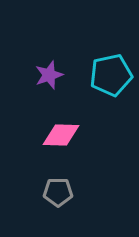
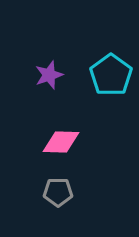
cyan pentagon: rotated 24 degrees counterclockwise
pink diamond: moved 7 px down
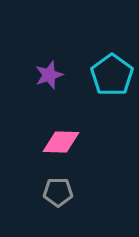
cyan pentagon: moved 1 px right
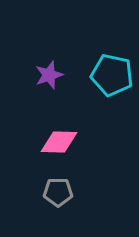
cyan pentagon: rotated 24 degrees counterclockwise
pink diamond: moved 2 px left
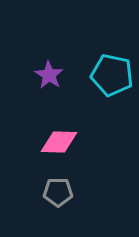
purple star: rotated 20 degrees counterclockwise
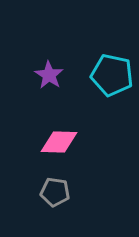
gray pentagon: moved 3 px left; rotated 8 degrees clockwise
